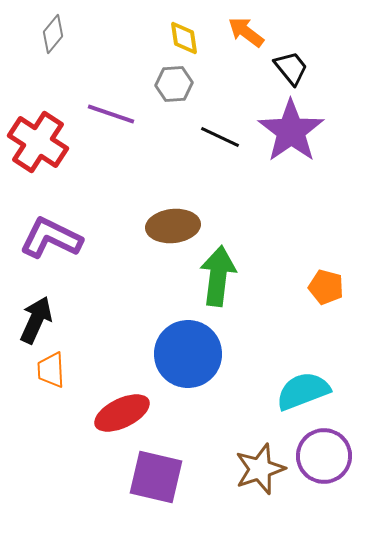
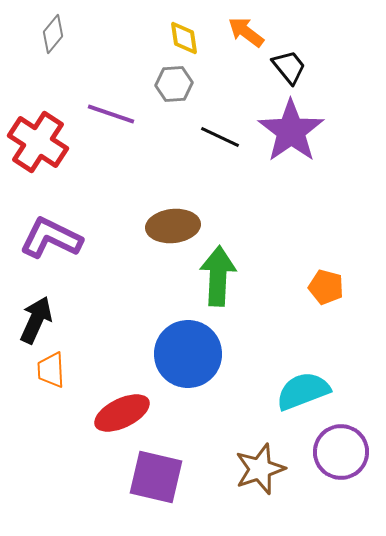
black trapezoid: moved 2 px left, 1 px up
green arrow: rotated 4 degrees counterclockwise
purple circle: moved 17 px right, 4 px up
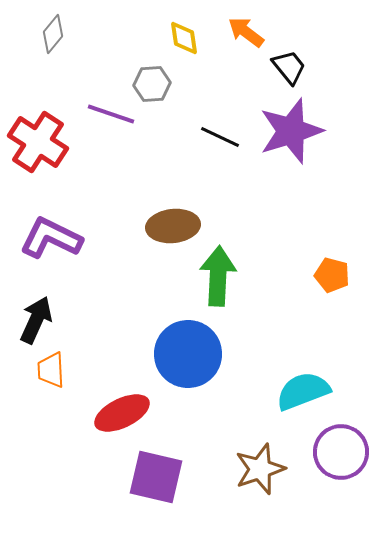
gray hexagon: moved 22 px left
purple star: rotated 18 degrees clockwise
orange pentagon: moved 6 px right, 12 px up
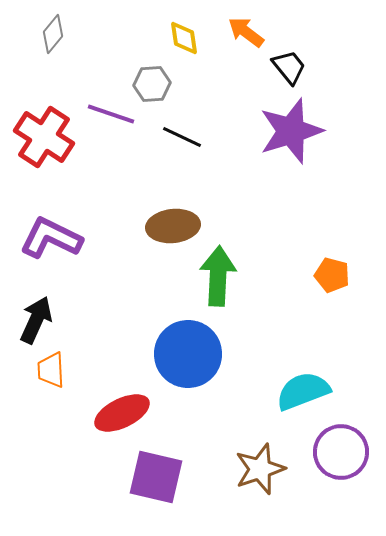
black line: moved 38 px left
red cross: moved 6 px right, 5 px up
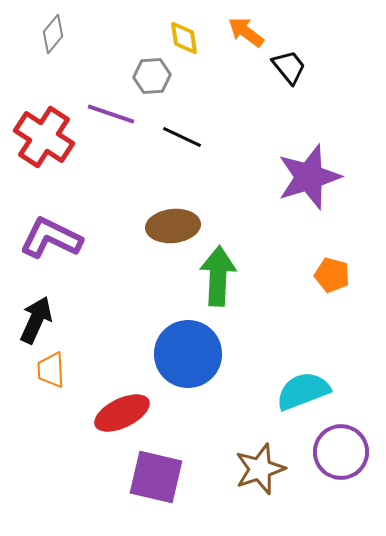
gray hexagon: moved 8 px up
purple star: moved 18 px right, 46 px down
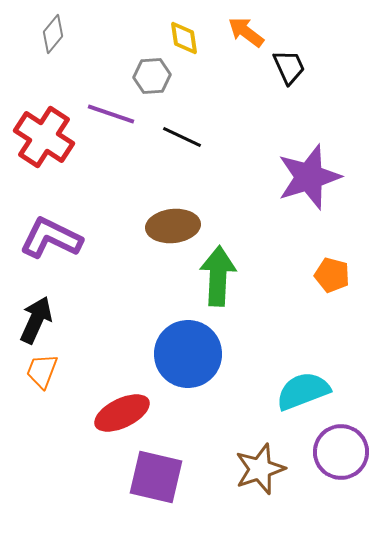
black trapezoid: rotated 15 degrees clockwise
orange trapezoid: moved 9 px left, 1 px down; rotated 24 degrees clockwise
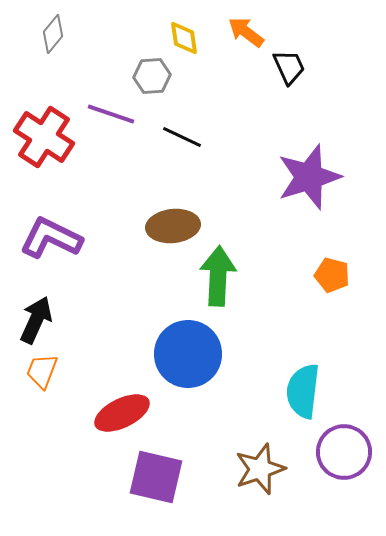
cyan semicircle: rotated 62 degrees counterclockwise
purple circle: moved 3 px right
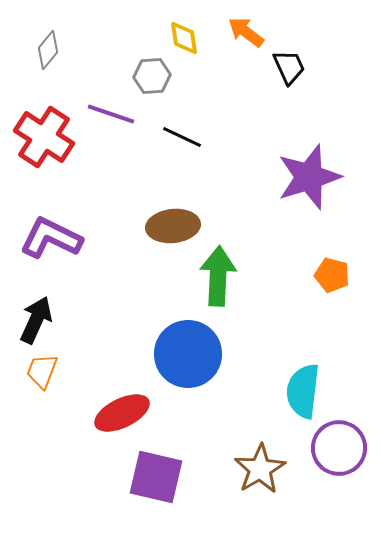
gray diamond: moved 5 px left, 16 px down
purple circle: moved 5 px left, 4 px up
brown star: rotated 12 degrees counterclockwise
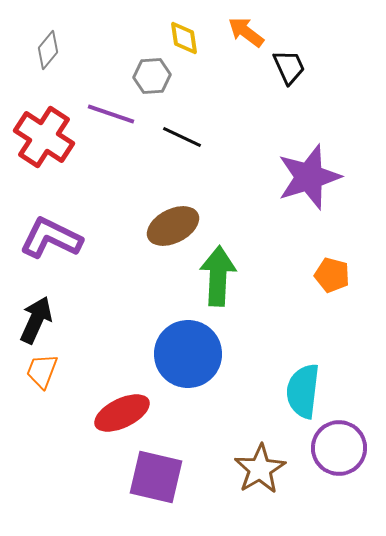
brown ellipse: rotated 21 degrees counterclockwise
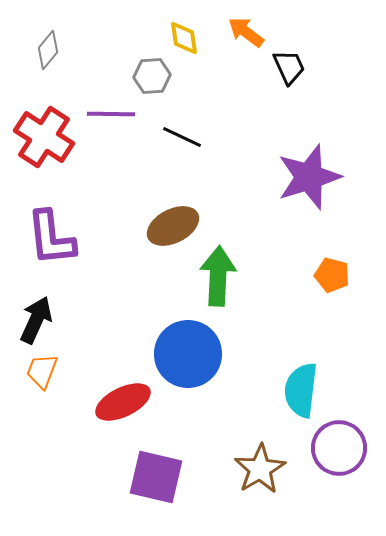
purple line: rotated 18 degrees counterclockwise
purple L-shape: rotated 122 degrees counterclockwise
cyan semicircle: moved 2 px left, 1 px up
red ellipse: moved 1 px right, 11 px up
